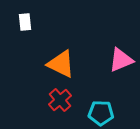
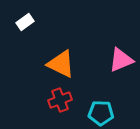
white rectangle: rotated 60 degrees clockwise
red cross: rotated 20 degrees clockwise
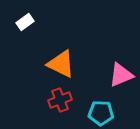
pink triangle: moved 15 px down
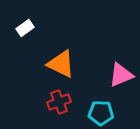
white rectangle: moved 6 px down
red cross: moved 1 px left, 2 px down
